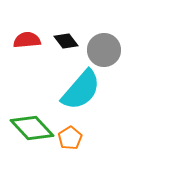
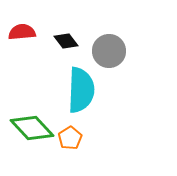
red semicircle: moved 5 px left, 8 px up
gray circle: moved 5 px right, 1 px down
cyan semicircle: rotated 39 degrees counterclockwise
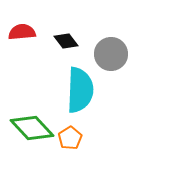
gray circle: moved 2 px right, 3 px down
cyan semicircle: moved 1 px left
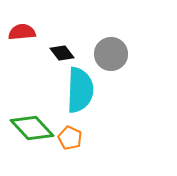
black diamond: moved 4 px left, 12 px down
orange pentagon: rotated 15 degrees counterclockwise
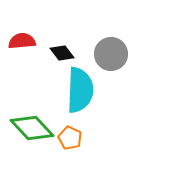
red semicircle: moved 9 px down
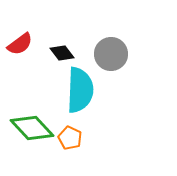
red semicircle: moved 2 px left, 3 px down; rotated 148 degrees clockwise
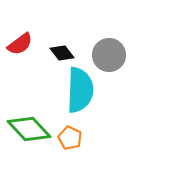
gray circle: moved 2 px left, 1 px down
green diamond: moved 3 px left, 1 px down
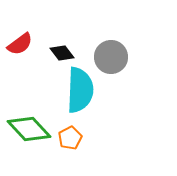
gray circle: moved 2 px right, 2 px down
orange pentagon: rotated 20 degrees clockwise
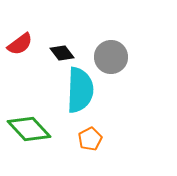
orange pentagon: moved 20 px right, 1 px down
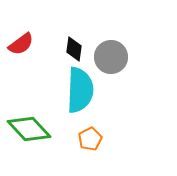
red semicircle: moved 1 px right
black diamond: moved 12 px right, 4 px up; rotated 45 degrees clockwise
